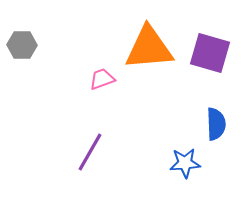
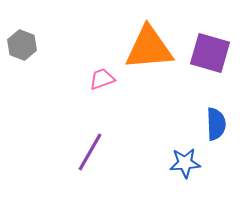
gray hexagon: rotated 20 degrees clockwise
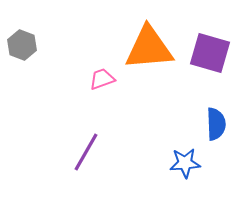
purple line: moved 4 px left
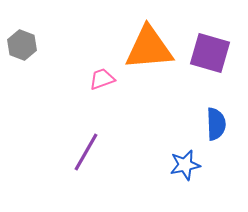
blue star: moved 2 px down; rotated 8 degrees counterclockwise
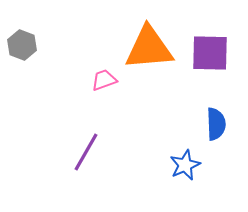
purple square: rotated 15 degrees counterclockwise
pink trapezoid: moved 2 px right, 1 px down
blue star: rotated 12 degrees counterclockwise
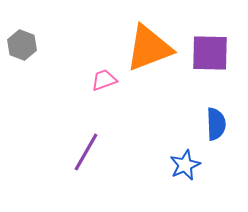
orange triangle: rotated 16 degrees counterclockwise
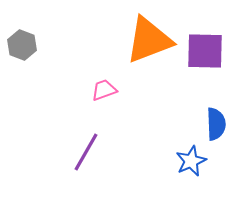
orange triangle: moved 8 px up
purple square: moved 5 px left, 2 px up
pink trapezoid: moved 10 px down
blue star: moved 6 px right, 4 px up
